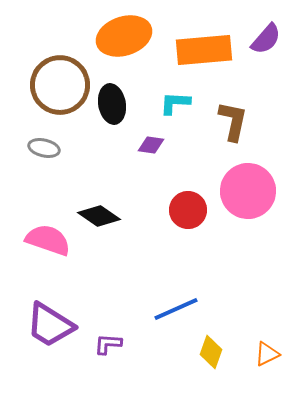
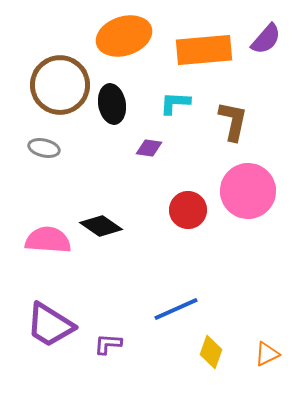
purple diamond: moved 2 px left, 3 px down
black diamond: moved 2 px right, 10 px down
pink semicircle: rotated 15 degrees counterclockwise
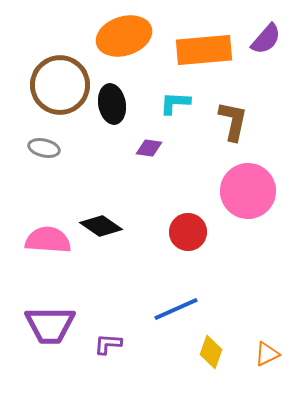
red circle: moved 22 px down
purple trapezoid: rotated 32 degrees counterclockwise
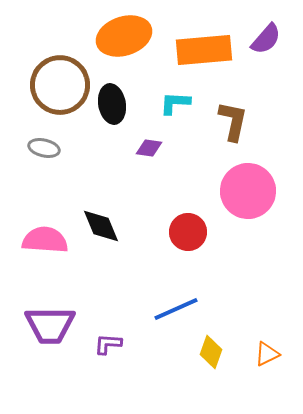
black diamond: rotated 33 degrees clockwise
pink semicircle: moved 3 px left
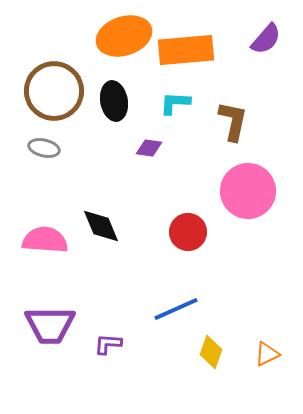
orange rectangle: moved 18 px left
brown circle: moved 6 px left, 6 px down
black ellipse: moved 2 px right, 3 px up
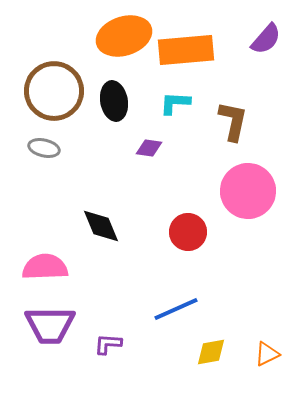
pink semicircle: moved 27 px down; rotated 6 degrees counterclockwise
yellow diamond: rotated 60 degrees clockwise
